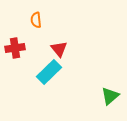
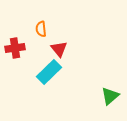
orange semicircle: moved 5 px right, 9 px down
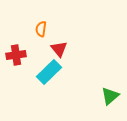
orange semicircle: rotated 14 degrees clockwise
red cross: moved 1 px right, 7 px down
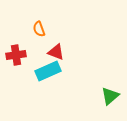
orange semicircle: moved 2 px left; rotated 28 degrees counterclockwise
red triangle: moved 3 px left, 3 px down; rotated 30 degrees counterclockwise
cyan rectangle: moved 1 px left, 1 px up; rotated 20 degrees clockwise
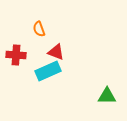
red cross: rotated 12 degrees clockwise
green triangle: moved 3 px left; rotated 42 degrees clockwise
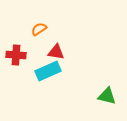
orange semicircle: rotated 77 degrees clockwise
red triangle: rotated 12 degrees counterclockwise
green triangle: rotated 12 degrees clockwise
